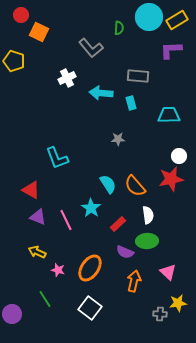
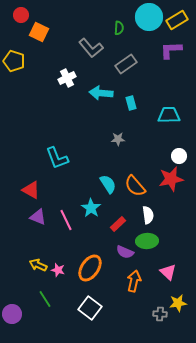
gray rectangle: moved 12 px left, 12 px up; rotated 40 degrees counterclockwise
yellow arrow: moved 1 px right, 13 px down
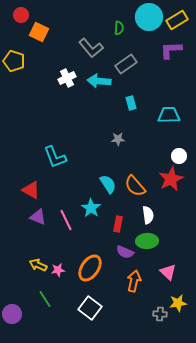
cyan arrow: moved 2 px left, 12 px up
cyan L-shape: moved 2 px left, 1 px up
red star: rotated 15 degrees counterclockwise
red rectangle: rotated 35 degrees counterclockwise
pink star: rotated 24 degrees counterclockwise
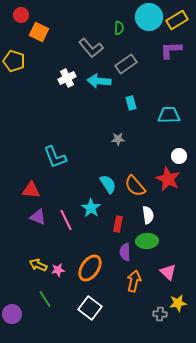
red star: moved 3 px left; rotated 20 degrees counterclockwise
red triangle: rotated 24 degrees counterclockwise
purple semicircle: rotated 66 degrees clockwise
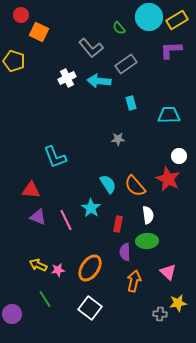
green semicircle: rotated 136 degrees clockwise
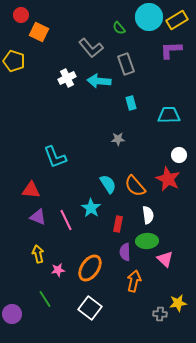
gray rectangle: rotated 75 degrees counterclockwise
white circle: moved 1 px up
yellow arrow: moved 11 px up; rotated 54 degrees clockwise
pink triangle: moved 3 px left, 13 px up
